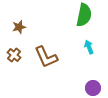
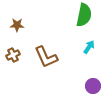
brown star: moved 2 px left, 2 px up; rotated 16 degrees clockwise
cyan arrow: rotated 56 degrees clockwise
brown cross: moved 1 px left; rotated 24 degrees clockwise
purple circle: moved 2 px up
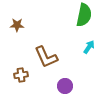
brown cross: moved 8 px right, 20 px down; rotated 16 degrees clockwise
purple circle: moved 28 px left
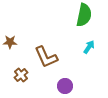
brown star: moved 7 px left, 17 px down
brown cross: rotated 32 degrees counterclockwise
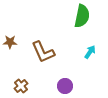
green semicircle: moved 2 px left, 1 px down
cyan arrow: moved 1 px right, 5 px down
brown L-shape: moved 3 px left, 5 px up
brown cross: moved 11 px down
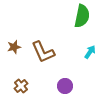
brown star: moved 4 px right, 5 px down; rotated 16 degrees counterclockwise
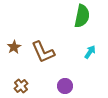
brown star: rotated 16 degrees counterclockwise
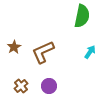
brown L-shape: rotated 90 degrees clockwise
purple circle: moved 16 px left
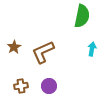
cyan arrow: moved 2 px right, 3 px up; rotated 24 degrees counterclockwise
brown cross: rotated 32 degrees clockwise
